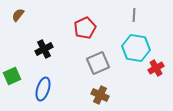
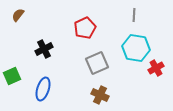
gray square: moved 1 px left
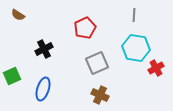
brown semicircle: rotated 96 degrees counterclockwise
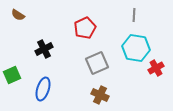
green square: moved 1 px up
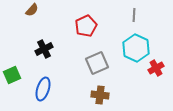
brown semicircle: moved 14 px right, 5 px up; rotated 80 degrees counterclockwise
red pentagon: moved 1 px right, 2 px up
cyan hexagon: rotated 16 degrees clockwise
brown cross: rotated 18 degrees counterclockwise
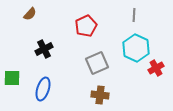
brown semicircle: moved 2 px left, 4 px down
green square: moved 3 px down; rotated 24 degrees clockwise
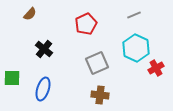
gray line: rotated 64 degrees clockwise
red pentagon: moved 2 px up
black cross: rotated 24 degrees counterclockwise
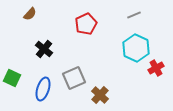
gray square: moved 23 px left, 15 px down
green square: rotated 24 degrees clockwise
brown cross: rotated 36 degrees clockwise
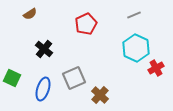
brown semicircle: rotated 16 degrees clockwise
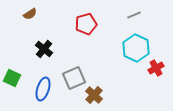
red pentagon: rotated 10 degrees clockwise
brown cross: moved 6 px left
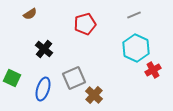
red pentagon: moved 1 px left
red cross: moved 3 px left, 2 px down
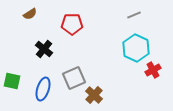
red pentagon: moved 13 px left; rotated 15 degrees clockwise
green square: moved 3 px down; rotated 12 degrees counterclockwise
